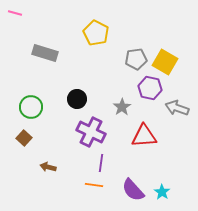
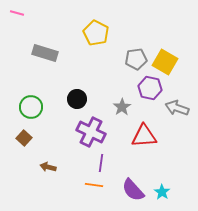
pink line: moved 2 px right
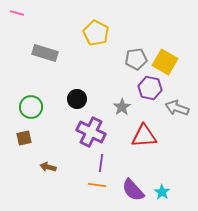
brown square: rotated 35 degrees clockwise
orange line: moved 3 px right
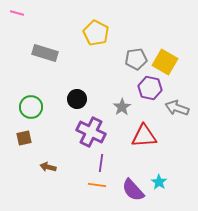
cyan star: moved 3 px left, 10 px up
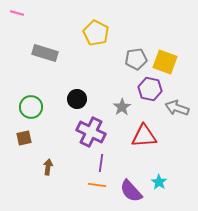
yellow square: rotated 10 degrees counterclockwise
purple hexagon: moved 1 px down
brown arrow: rotated 84 degrees clockwise
purple semicircle: moved 2 px left, 1 px down
